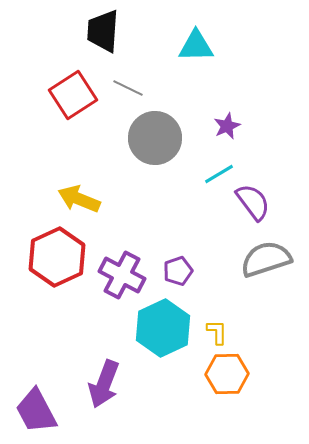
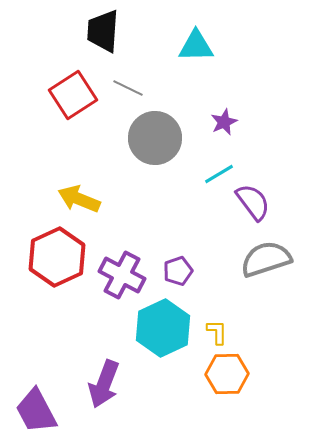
purple star: moved 3 px left, 4 px up
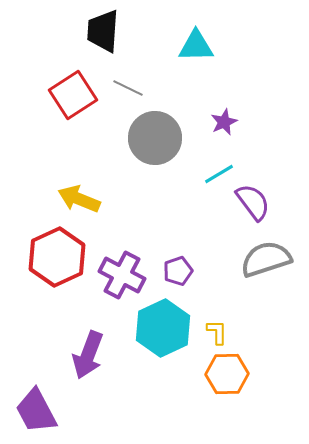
purple arrow: moved 16 px left, 29 px up
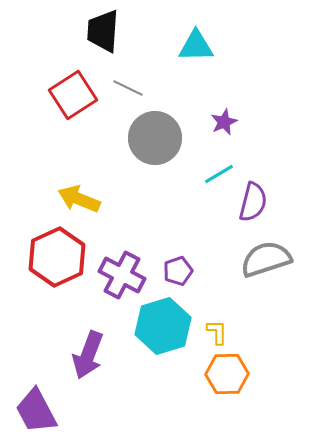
purple semicircle: rotated 51 degrees clockwise
cyan hexagon: moved 2 px up; rotated 8 degrees clockwise
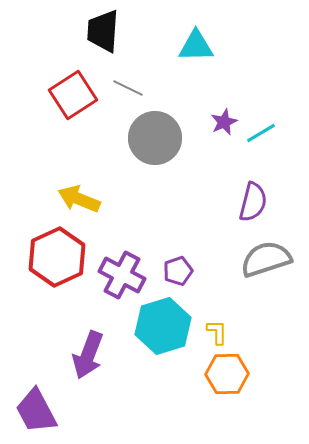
cyan line: moved 42 px right, 41 px up
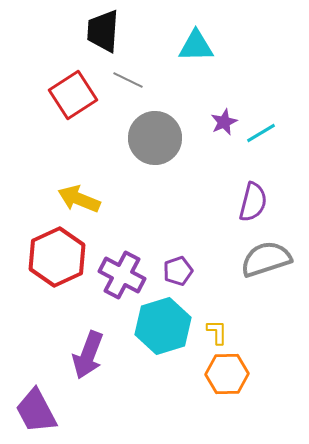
gray line: moved 8 px up
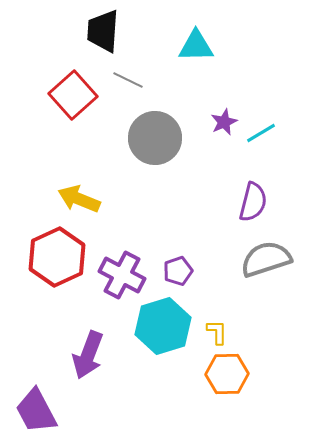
red square: rotated 9 degrees counterclockwise
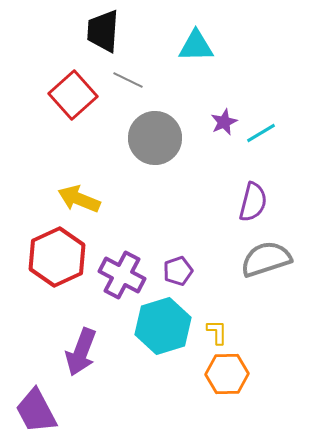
purple arrow: moved 7 px left, 3 px up
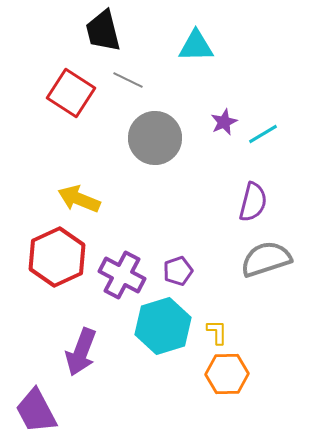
black trapezoid: rotated 18 degrees counterclockwise
red square: moved 2 px left, 2 px up; rotated 15 degrees counterclockwise
cyan line: moved 2 px right, 1 px down
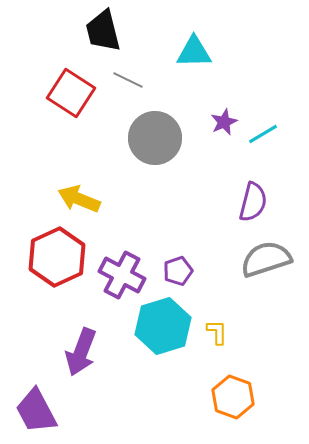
cyan triangle: moved 2 px left, 6 px down
orange hexagon: moved 6 px right, 23 px down; rotated 21 degrees clockwise
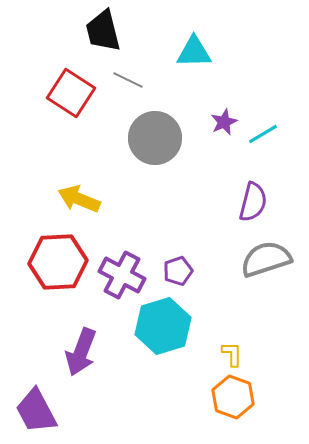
red hexagon: moved 1 px right, 5 px down; rotated 22 degrees clockwise
yellow L-shape: moved 15 px right, 22 px down
